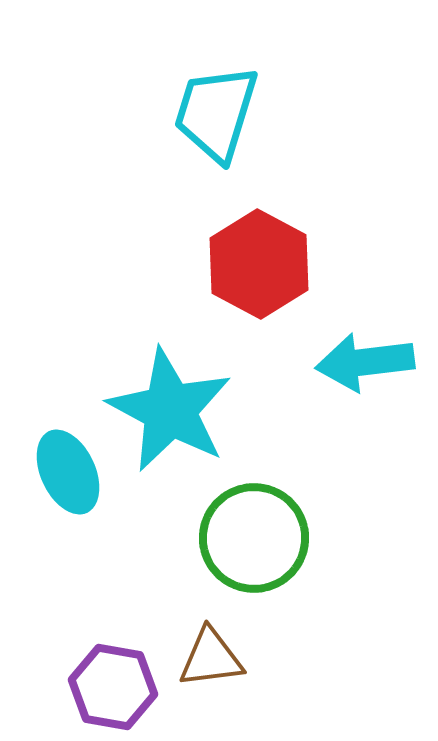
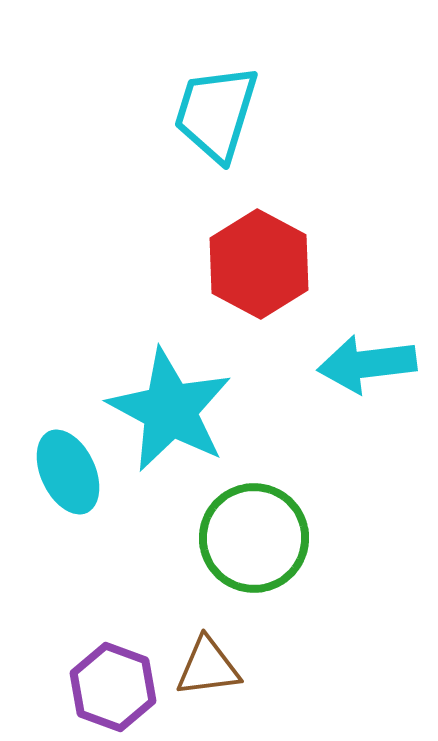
cyan arrow: moved 2 px right, 2 px down
brown triangle: moved 3 px left, 9 px down
purple hexagon: rotated 10 degrees clockwise
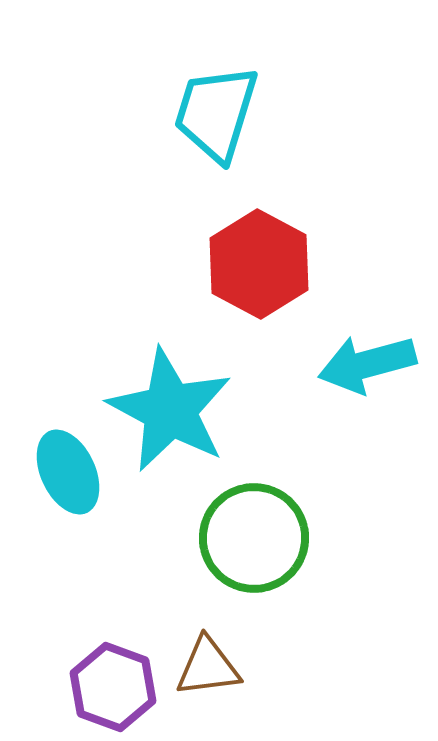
cyan arrow: rotated 8 degrees counterclockwise
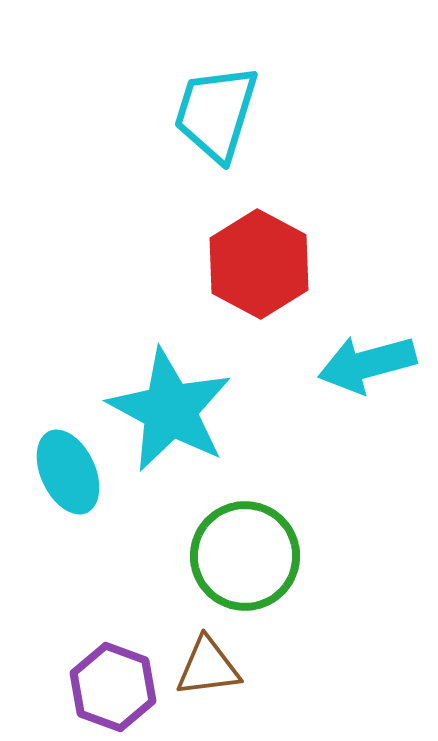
green circle: moved 9 px left, 18 px down
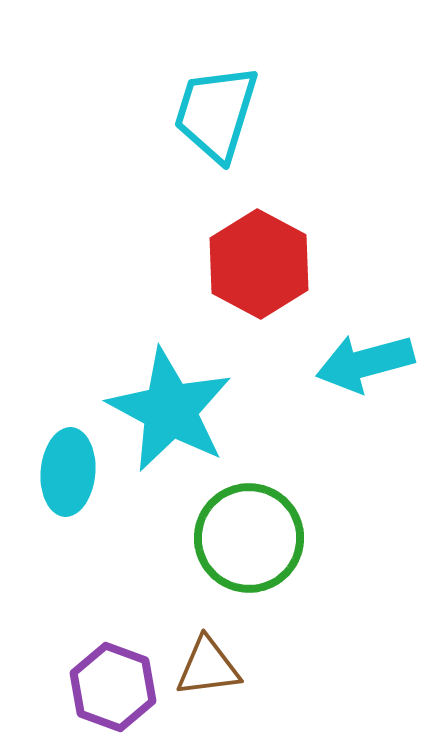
cyan arrow: moved 2 px left, 1 px up
cyan ellipse: rotated 30 degrees clockwise
green circle: moved 4 px right, 18 px up
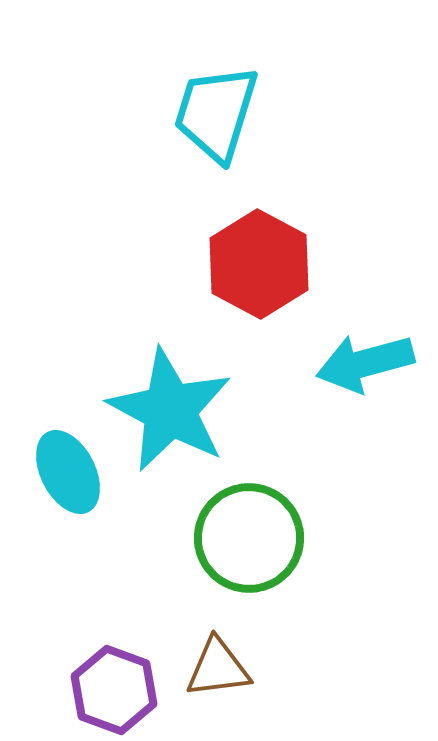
cyan ellipse: rotated 32 degrees counterclockwise
brown triangle: moved 10 px right, 1 px down
purple hexagon: moved 1 px right, 3 px down
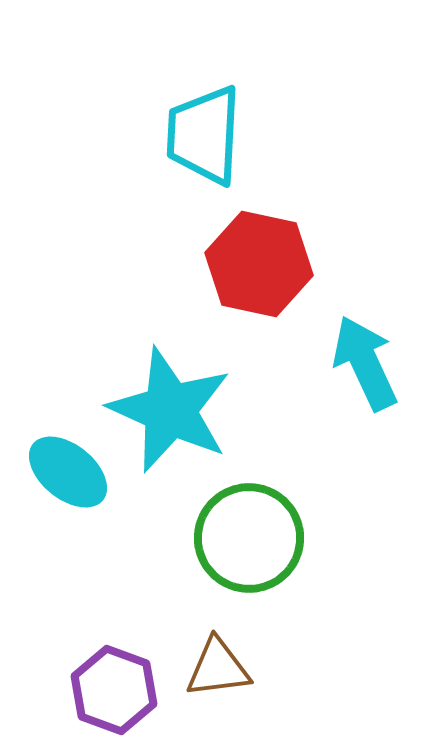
cyan trapezoid: moved 12 px left, 22 px down; rotated 14 degrees counterclockwise
red hexagon: rotated 16 degrees counterclockwise
cyan arrow: rotated 80 degrees clockwise
cyan star: rotated 4 degrees counterclockwise
cyan ellipse: rotated 24 degrees counterclockwise
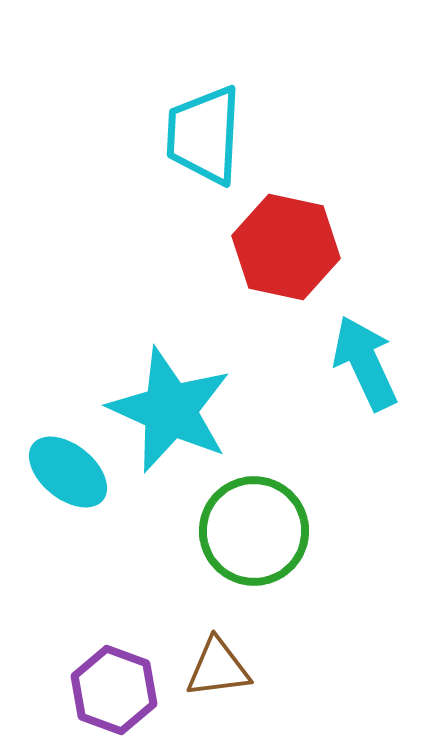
red hexagon: moved 27 px right, 17 px up
green circle: moved 5 px right, 7 px up
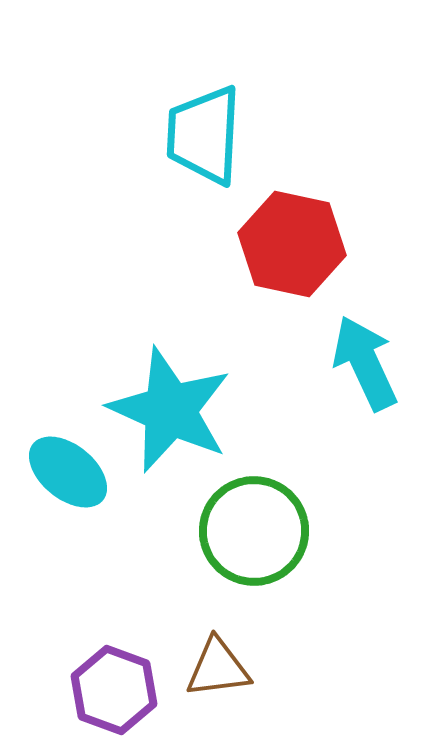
red hexagon: moved 6 px right, 3 px up
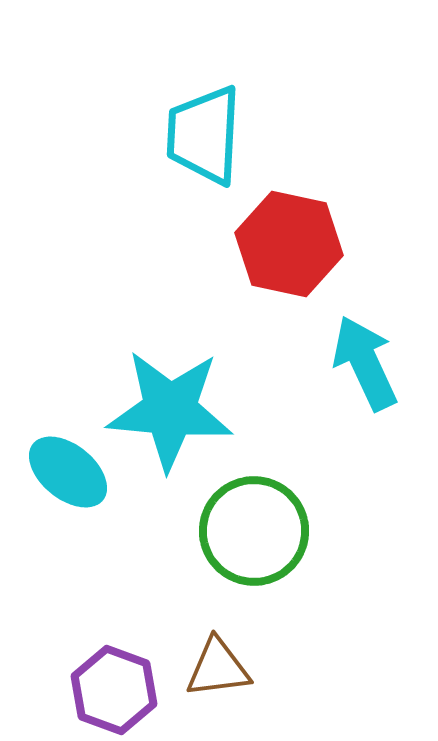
red hexagon: moved 3 px left
cyan star: rotated 19 degrees counterclockwise
